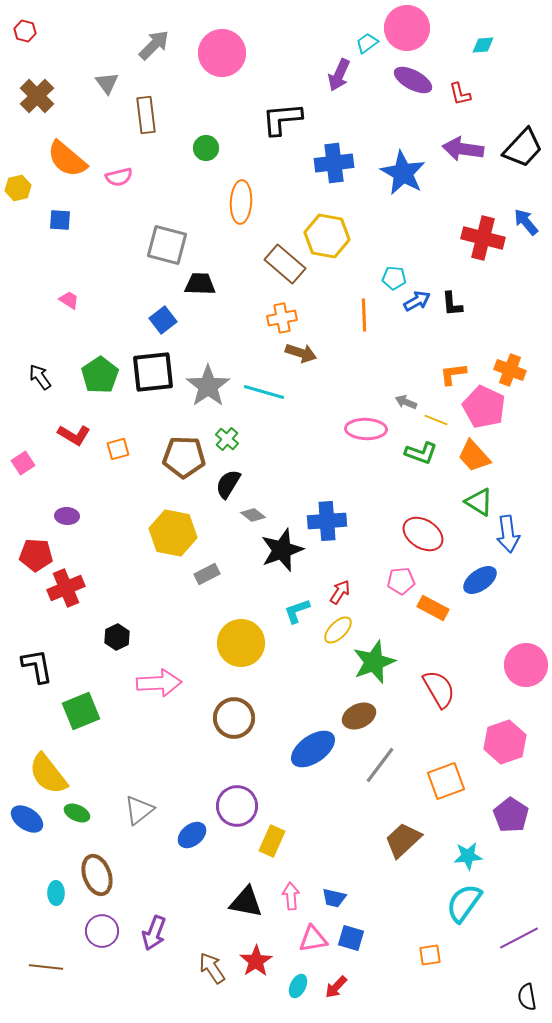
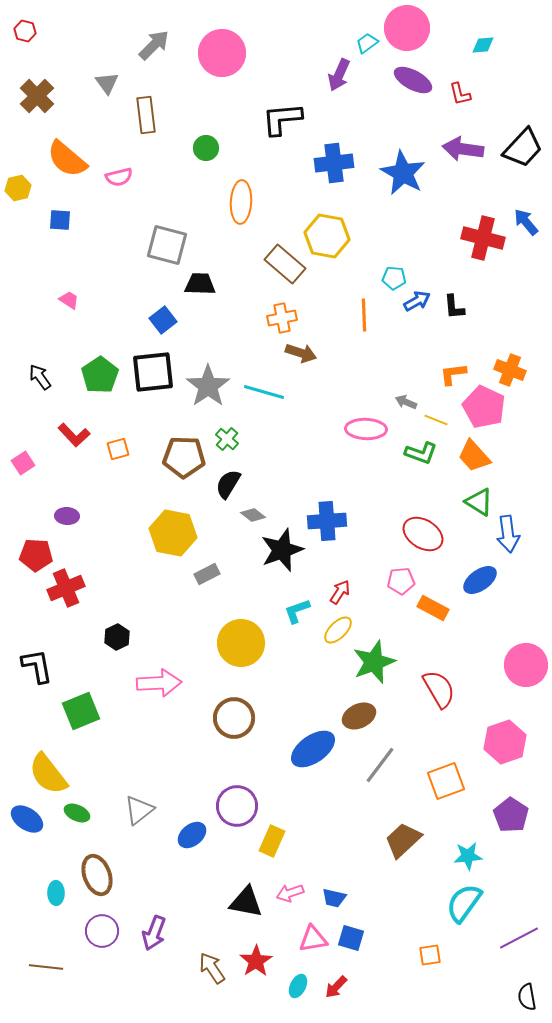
black L-shape at (452, 304): moved 2 px right, 3 px down
red L-shape at (74, 435): rotated 16 degrees clockwise
pink arrow at (291, 896): moved 1 px left, 3 px up; rotated 104 degrees counterclockwise
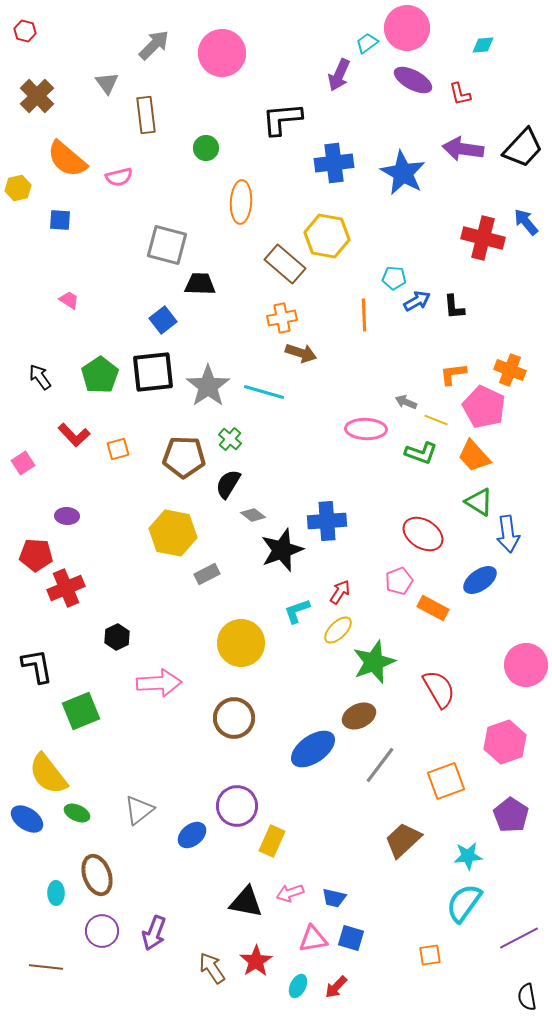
green cross at (227, 439): moved 3 px right
pink pentagon at (401, 581): moved 2 px left; rotated 16 degrees counterclockwise
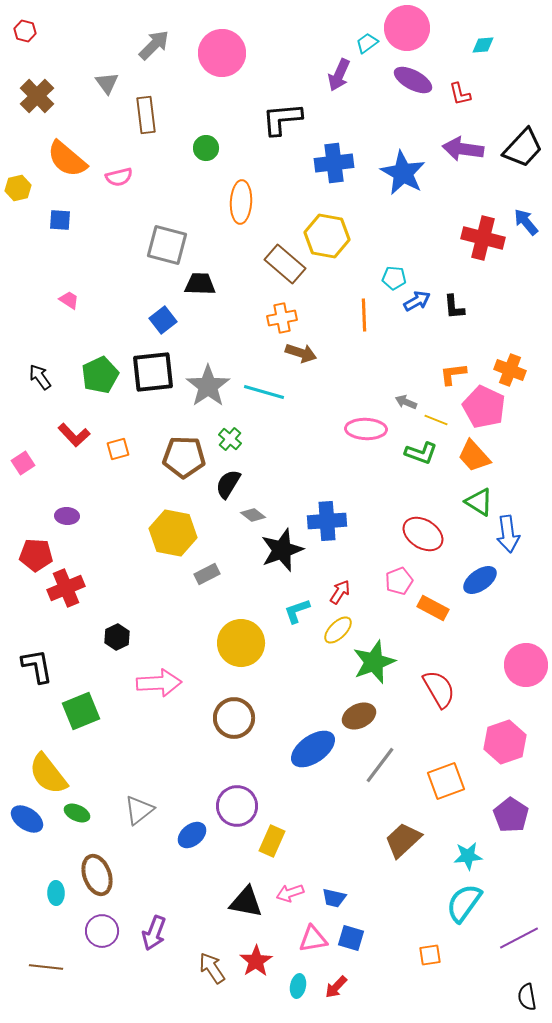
green pentagon at (100, 375): rotated 9 degrees clockwise
cyan ellipse at (298, 986): rotated 15 degrees counterclockwise
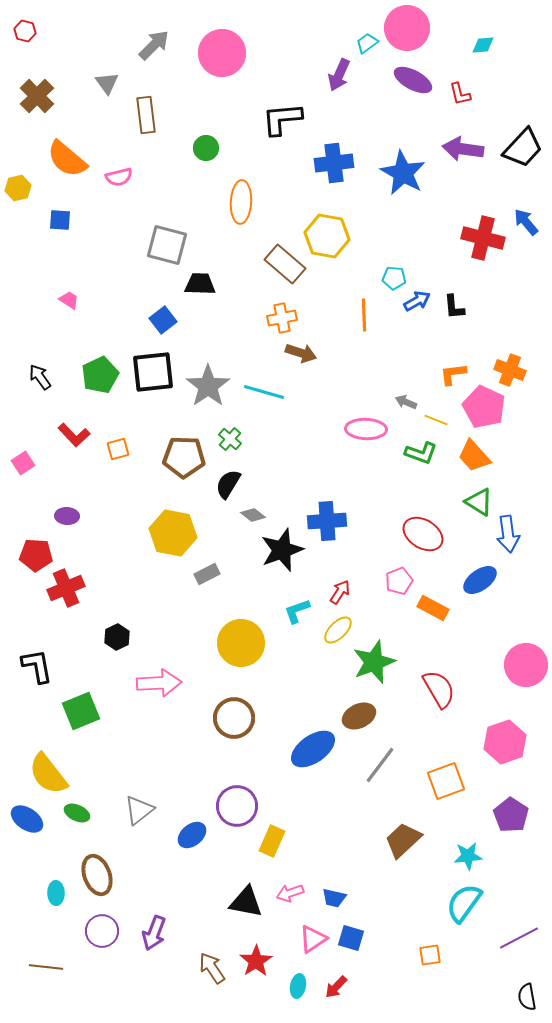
pink triangle at (313, 939): rotated 24 degrees counterclockwise
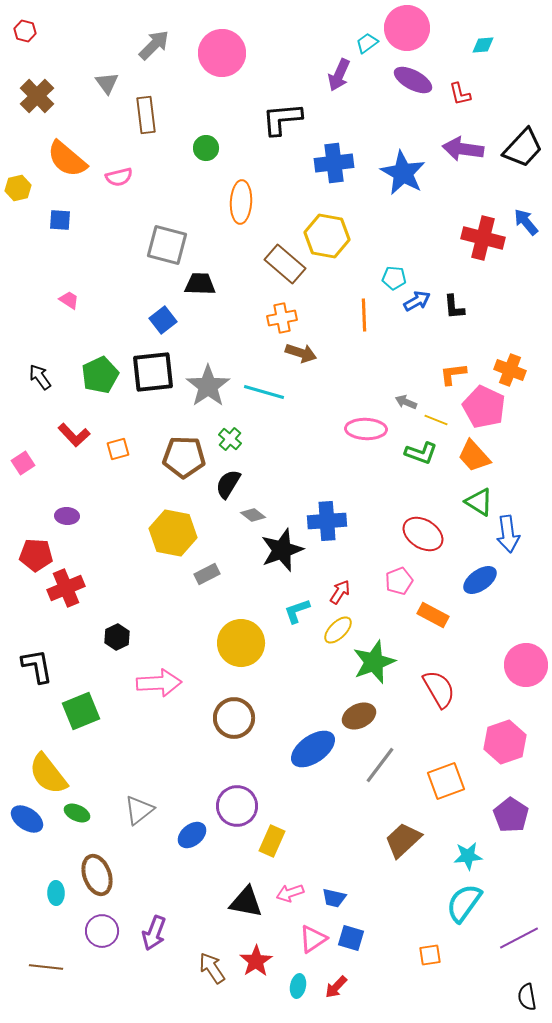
orange rectangle at (433, 608): moved 7 px down
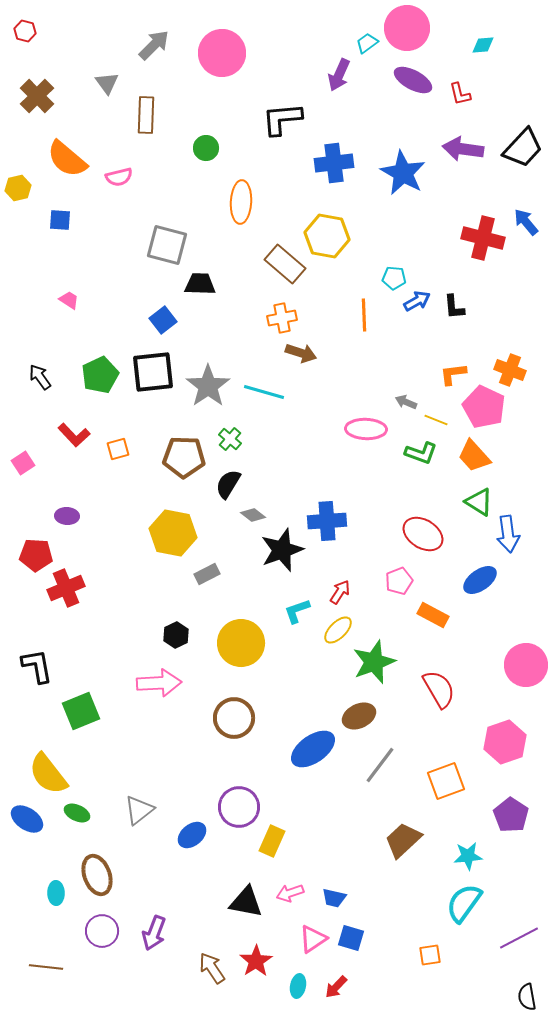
brown rectangle at (146, 115): rotated 9 degrees clockwise
black hexagon at (117, 637): moved 59 px right, 2 px up
purple circle at (237, 806): moved 2 px right, 1 px down
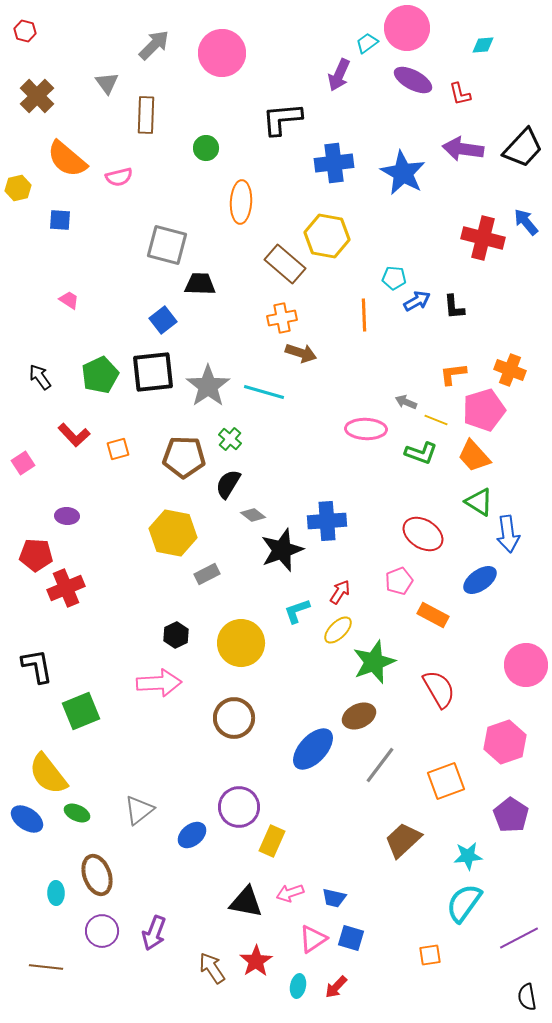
pink pentagon at (484, 407): moved 3 px down; rotated 30 degrees clockwise
blue ellipse at (313, 749): rotated 12 degrees counterclockwise
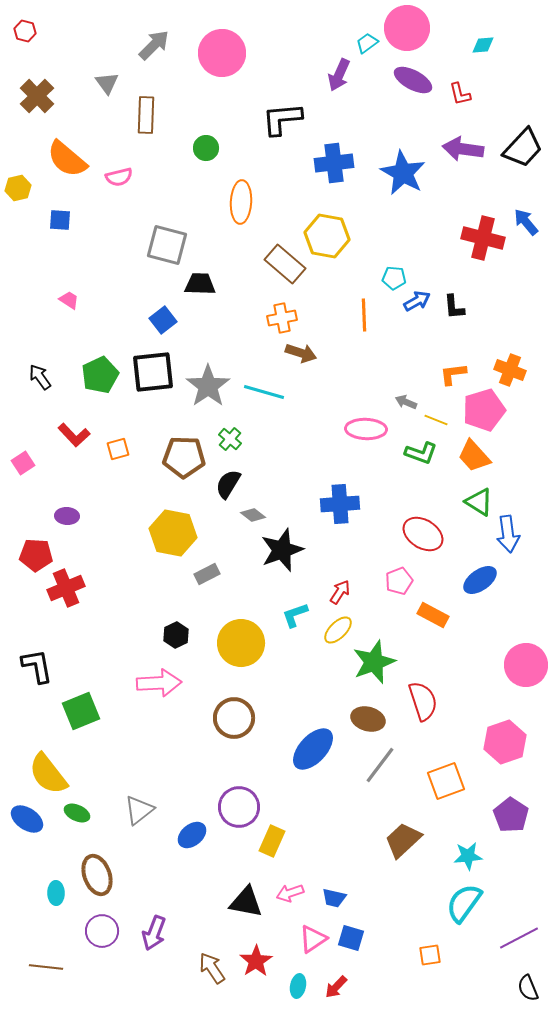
blue cross at (327, 521): moved 13 px right, 17 px up
cyan L-shape at (297, 611): moved 2 px left, 4 px down
red semicircle at (439, 689): moved 16 px left, 12 px down; rotated 12 degrees clockwise
brown ellipse at (359, 716): moved 9 px right, 3 px down; rotated 40 degrees clockwise
black semicircle at (527, 997): moved 1 px right, 9 px up; rotated 12 degrees counterclockwise
